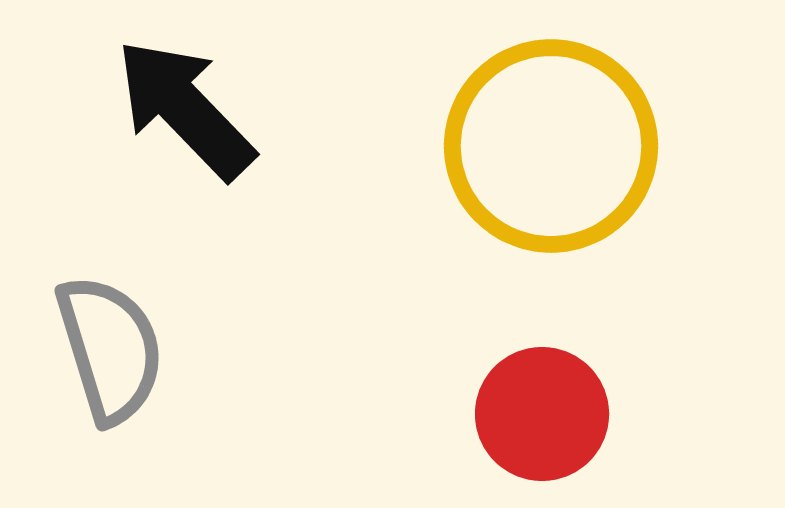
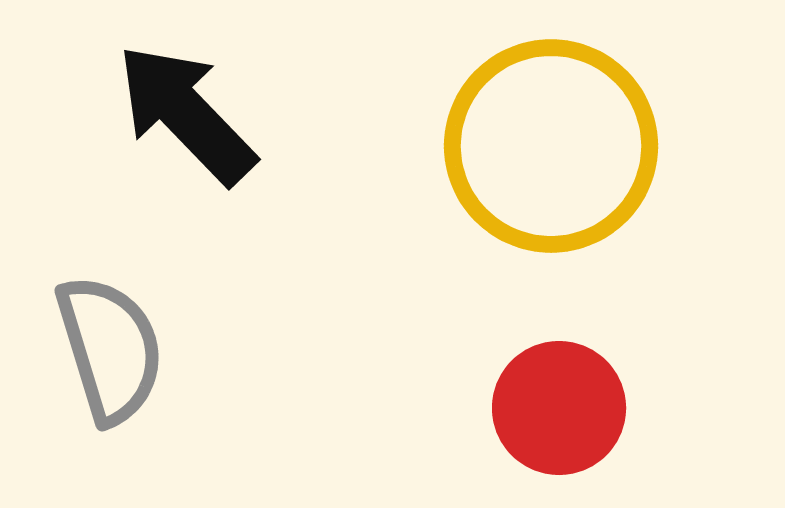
black arrow: moved 1 px right, 5 px down
red circle: moved 17 px right, 6 px up
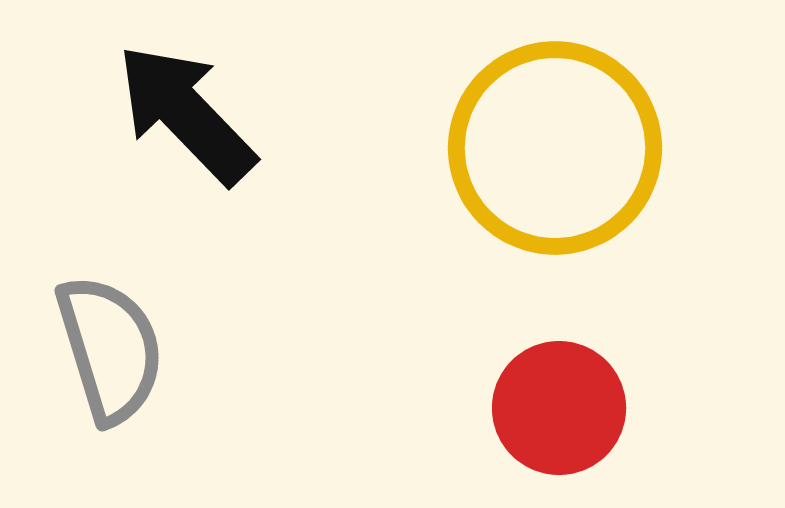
yellow circle: moved 4 px right, 2 px down
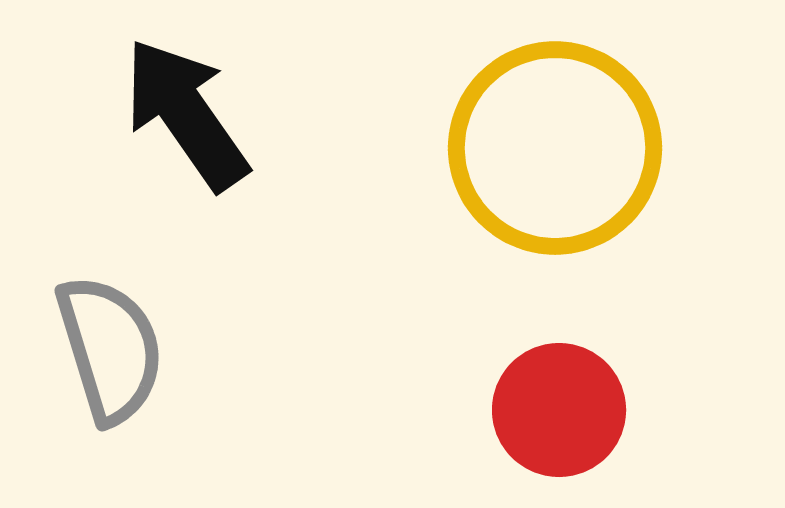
black arrow: rotated 9 degrees clockwise
red circle: moved 2 px down
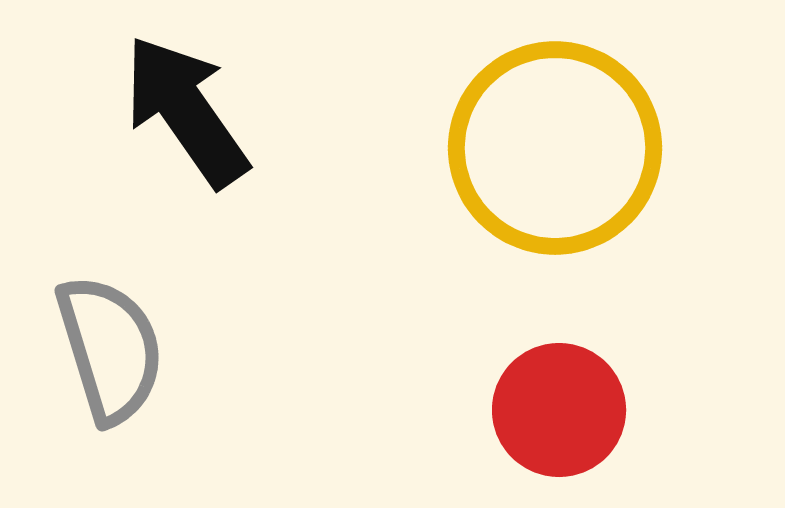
black arrow: moved 3 px up
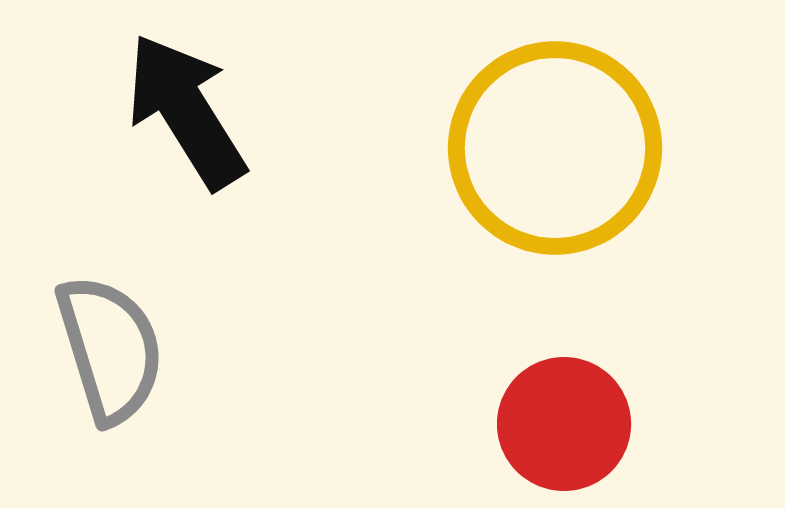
black arrow: rotated 3 degrees clockwise
red circle: moved 5 px right, 14 px down
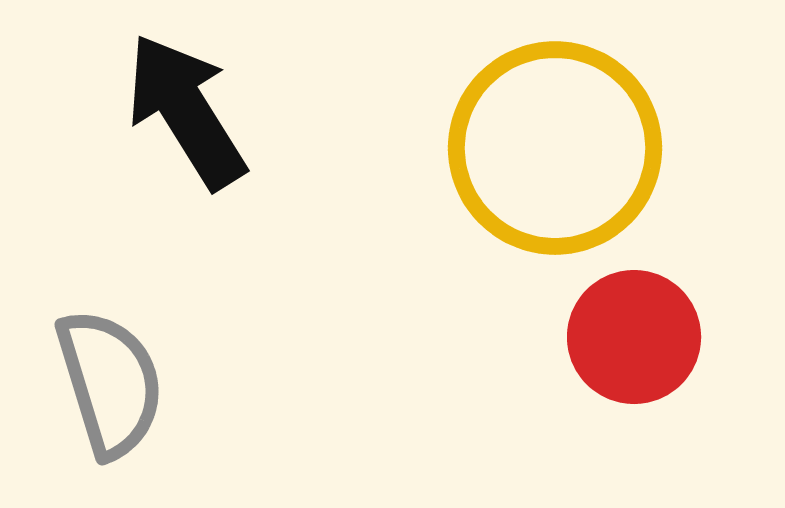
gray semicircle: moved 34 px down
red circle: moved 70 px right, 87 px up
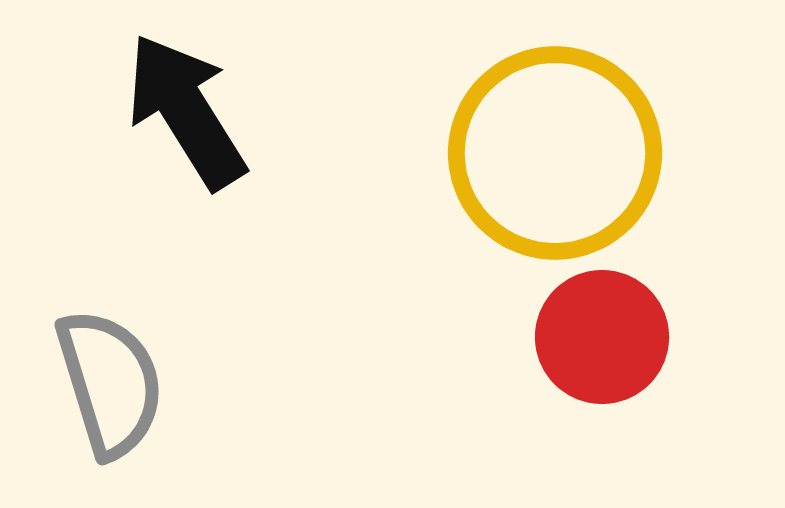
yellow circle: moved 5 px down
red circle: moved 32 px left
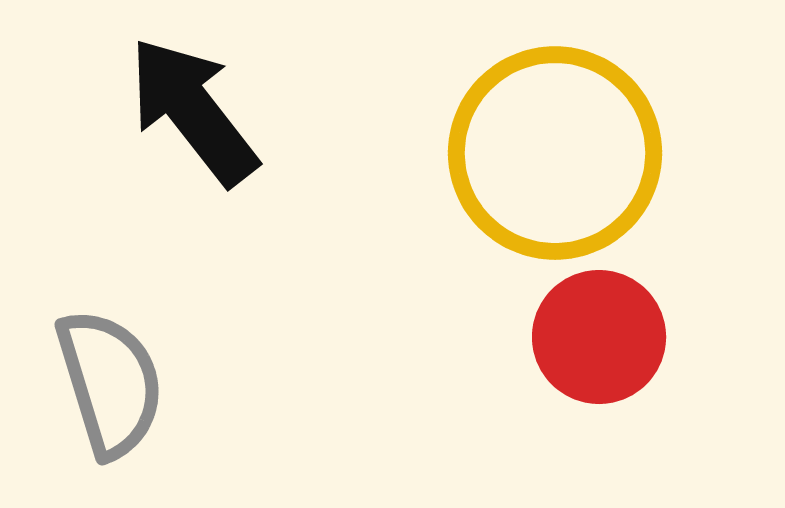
black arrow: moved 7 px right; rotated 6 degrees counterclockwise
red circle: moved 3 px left
